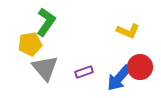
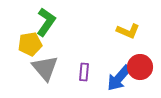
purple rectangle: rotated 66 degrees counterclockwise
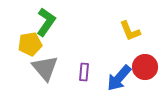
yellow L-shape: moved 2 px right; rotated 45 degrees clockwise
red circle: moved 5 px right
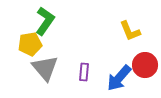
green L-shape: moved 1 px left, 1 px up
red circle: moved 2 px up
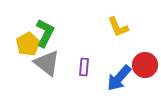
green L-shape: moved 12 px down; rotated 8 degrees counterclockwise
yellow L-shape: moved 12 px left, 4 px up
yellow pentagon: moved 2 px left; rotated 20 degrees counterclockwise
gray triangle: moved 2 px right, 5 px up; rotated 12 degrees counterclockwise
purple rectangle: moved 5 px up
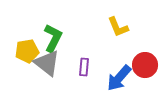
green L-shape: moved 8 px right, 5 px down
yellow pentagon: moved 1 px left, 7 px down; rotated 20 degrees clockwise
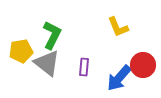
green L-shape: moved 1 px left, 3 px up
yellow pentagon: moved 6 px left
red circle: moved 2 px left
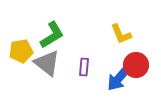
yellow L-shape: moved 3 px right, 7 px down
green L-shape: rotated 32 degrees clockwise
red circle: moved 7 px left
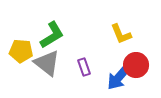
yellow pentagon: rotated 15 degrees clockwise
purple rectangle: rotated 24 degrees counterclockwise
blue arrow: moved 1 px up
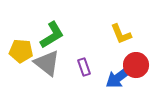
blue arrow: rotated 12 degrees clockwise
